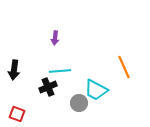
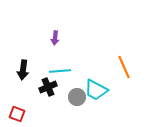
black arrow: moved 9 px right
gray circle: moved 2 px left, 6 px up
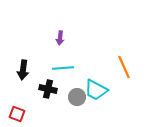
purple arrow: moved 5 px right
cyan line: moved 3 px right, 3 px up
black cross: moved 2 px down; rotated 36 degrees clockwise
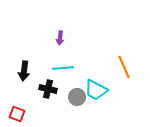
black arrow: moved 1 px right, 1 px down
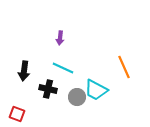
cyan line: rotated 30 degrees clockwise
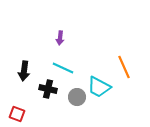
cyan trapezoid: moved 3 px right, 3 px up
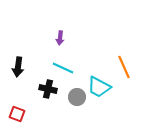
black arrow: moved 6 px left, 4 px up
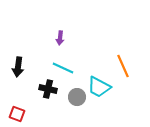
orange line: moved 1 px left, 1 px up
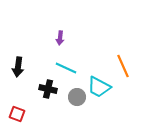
cyan line: moved 3 px right
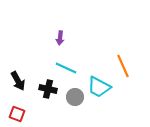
black arrow: moved 14 px down; rotated 36 degrees counterclockwise
gray circle: moved 2 px left
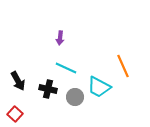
red square: moved 2 px left; rotated 21 degrees clockwise
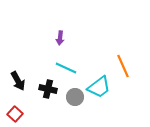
cyan trapezoid: rotated 65 degrees counterclockwise
